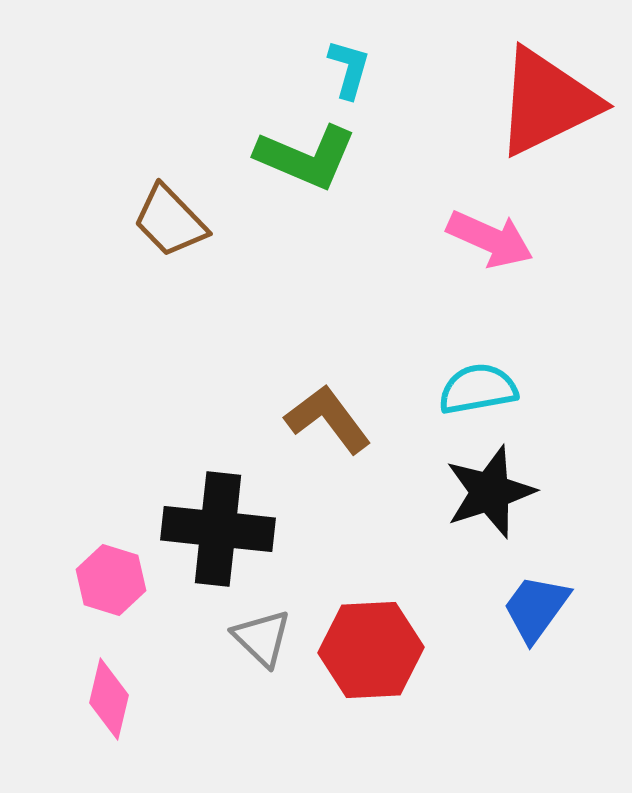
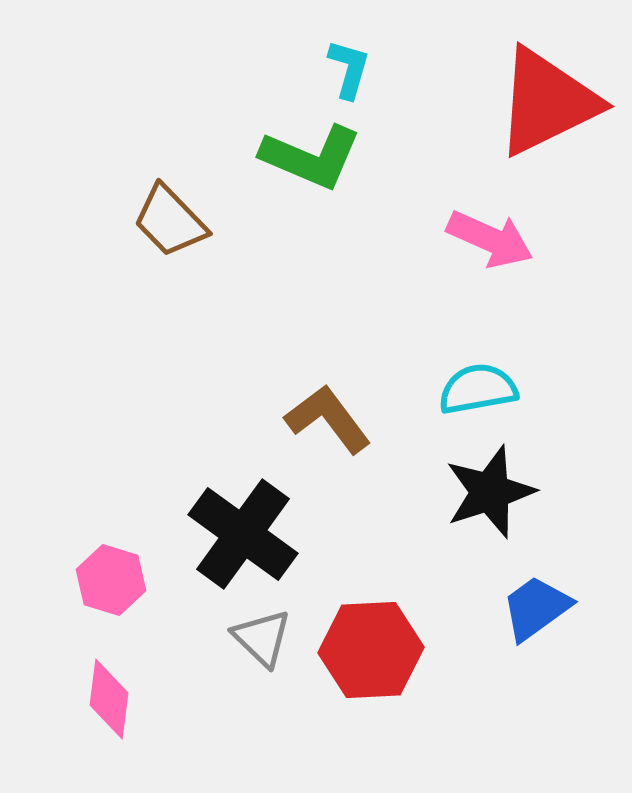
green L-shape: moved 5 px right
black cross: moved 25 px right, 5 px down; rotated 30 degrees clockwise
blue trapezoid: rotated 18 degrees clockwise
pink diamond: rotated 6 degrees counterclockwise
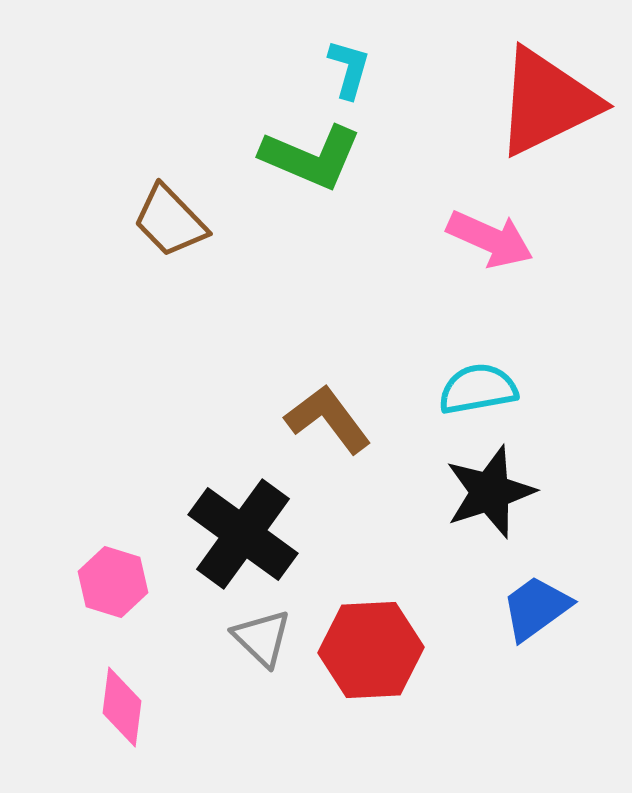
pink hexagon: moved 2 px right, 2 px down
pink diamond: moved 13 px right, 8 px down
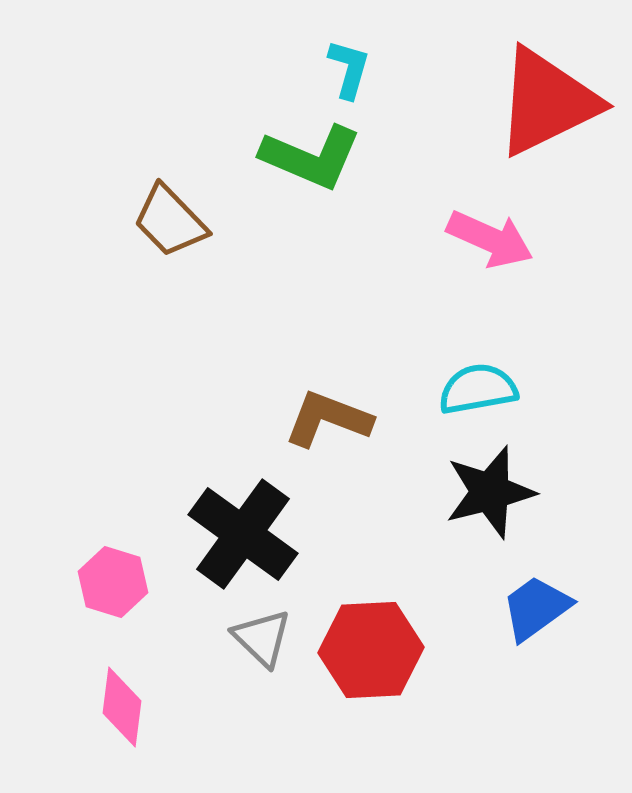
brown L-shape: rotated 32 degrees counterclockwise
black star: rotated 4 degrees clockwise
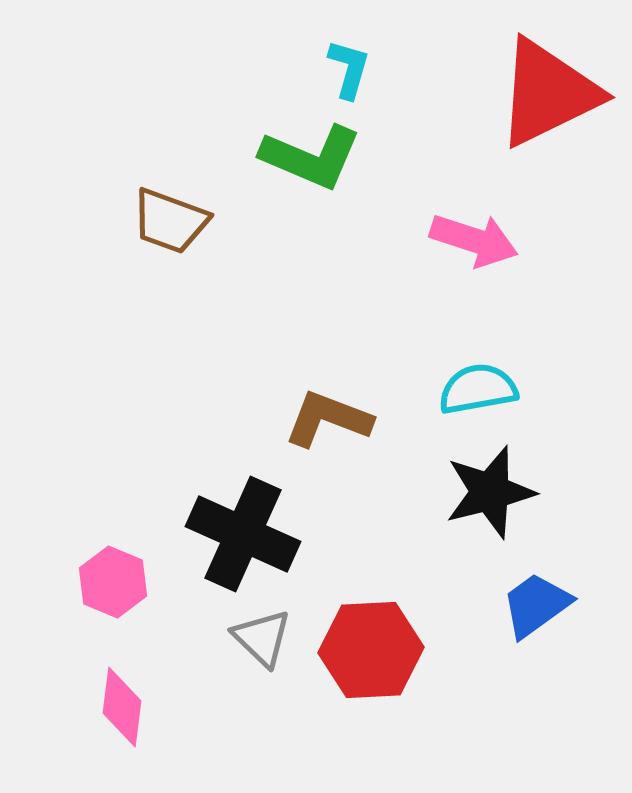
red triangle: moved 1 px right, 9 px up
brown trapezoid: rotated 26 degrees counterclockwise
pink arrow: moved 16 px left, 1 px down; rotated 6 degrees counterclockwise
black cross: rotated 12 degrees counterclockwise
pink hexagon: rotated 6 degrees clockwise
blue trapezoid: moved 3 px up
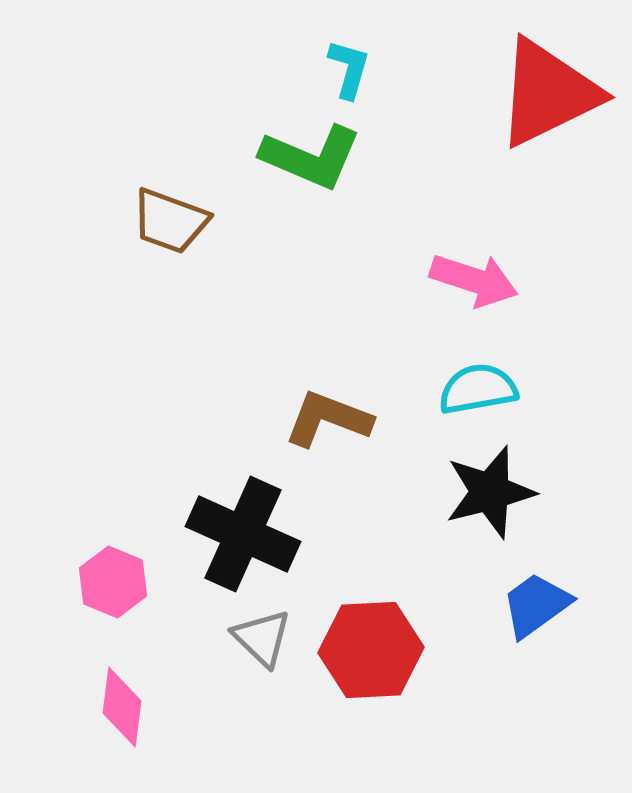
pink arrow: moved 40 px down
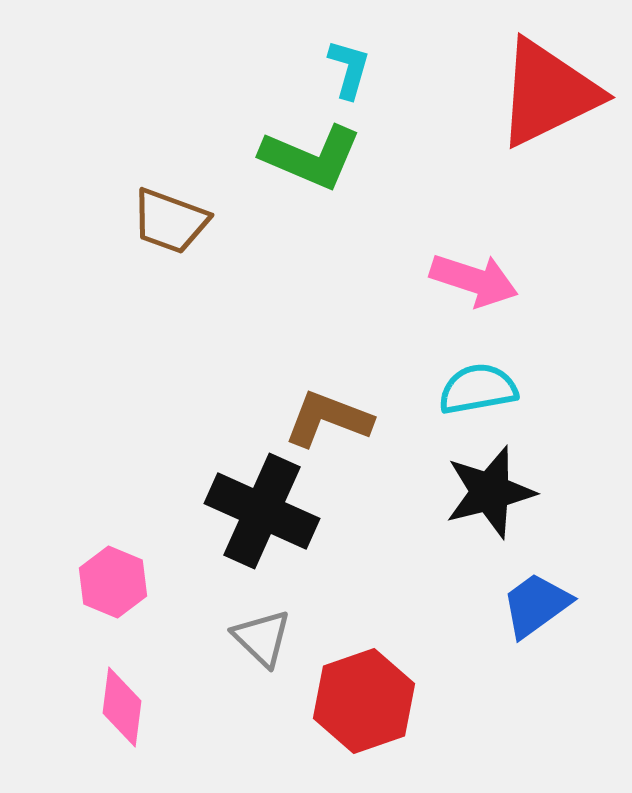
black cross: moved 19 px right, 23 px up
red hexagon: moved 7 px left, 51 px down; rotated 16 degrees counterclockwise
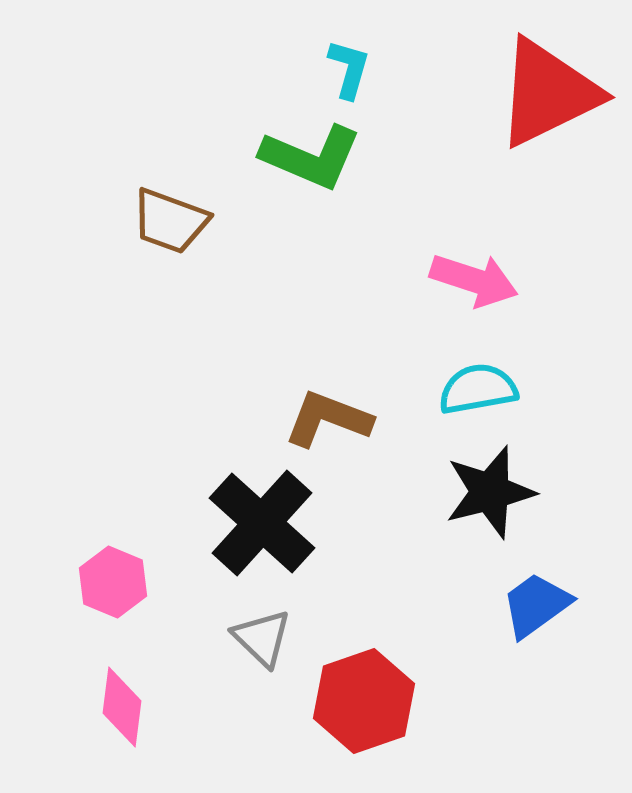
black cross: moved 12 px down; rotated 18 degrees clockwise
